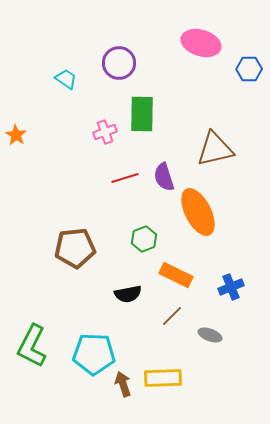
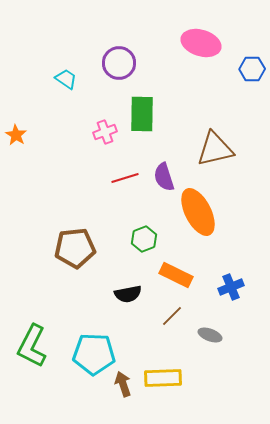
blue hexagon: moved 3 px right
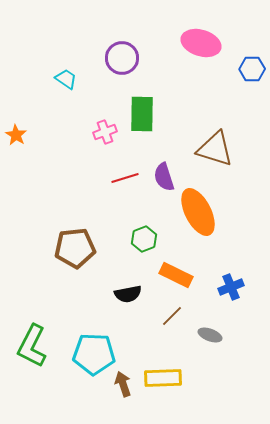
purple circle: moved 3 px right, 5 px up
brown triangle: rotated 30 degrees clockwise
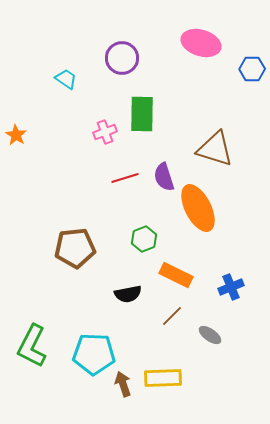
orange ellipse: moved 4 px up
gray ellipse: rotated 15 degrees clockwise
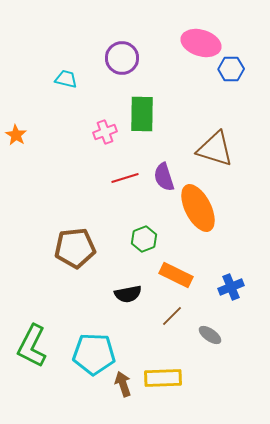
blue hexagon: moved 21 px left
cyan trapezoid: rotated 20 degrees counterclockwise
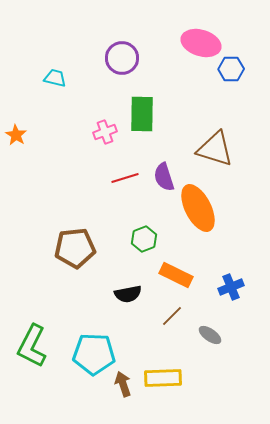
cyan trapezoid: moved 11 px left, 1 px up
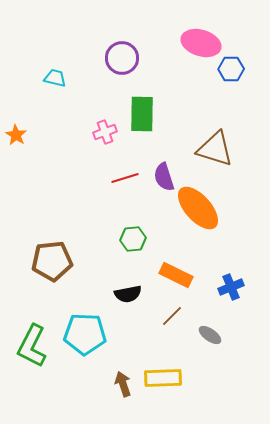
orange ellipse: rotated 15 degrees counterclockwise
green hexagon: moved 11 px left; rotated 15 degrees clockwise
brown pentagon: moved 23 px left, 13 px down
cyan pentagon: moved 9 px left, 20 px up
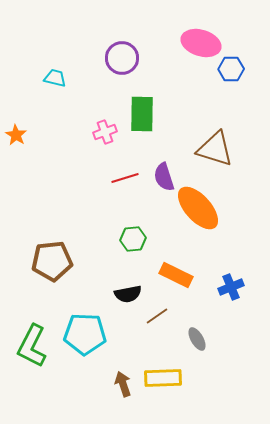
brown line: moved 15 px left; rotated 10 degrees clockwise
gray ellipse: moved 13 px left, 4 px down; rotated 25 degrees clockwise
